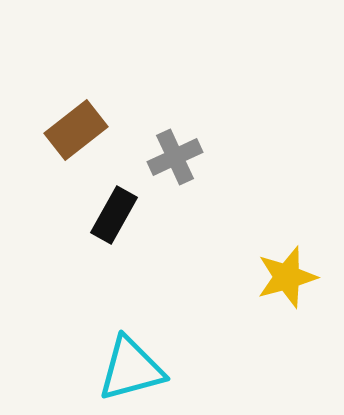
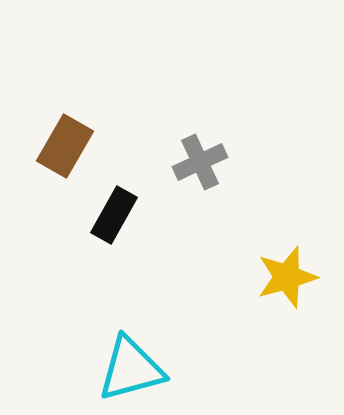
brown rectangle: moved 11 px left, 16 px down; rotated 22 degrees counterclockwise
gray cross: moved 25 px right, 5 px down
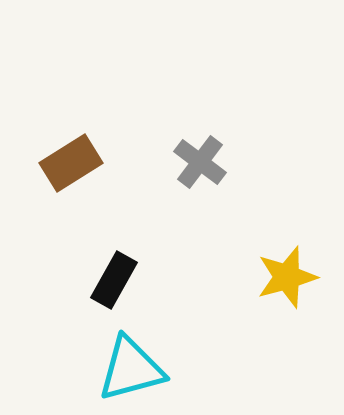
brown rectangle: moved 6 px right, 17 px down; rotated 28 degrees clockwise
gray cross: rotated 28 degrees counterclockwise
black rectangle: moved 65 px down
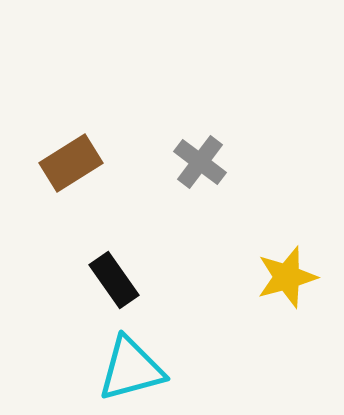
black rectangle: rotated 64 degrees counterclockwise
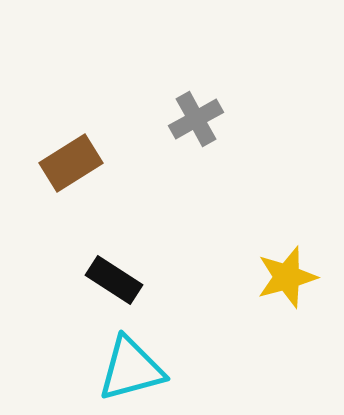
gray cross: moved 4 px left, 43 px up; rotated 24 degrees clockwise
black rectangle: rotated 22 degrees counterclockwise
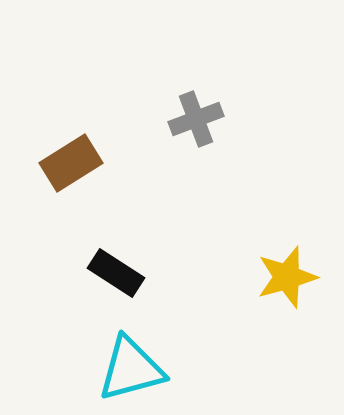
gray cross: rotated 8 degrees clockwise
black rectangle: moved 2 px right, 7 px up
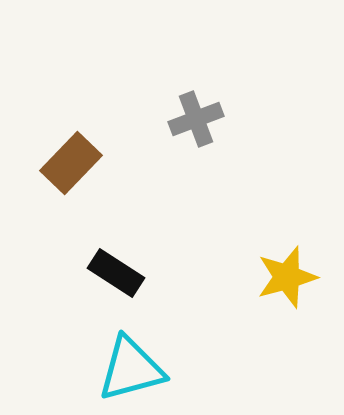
brown rectangle: rotated 14 degrees counterclockwise
